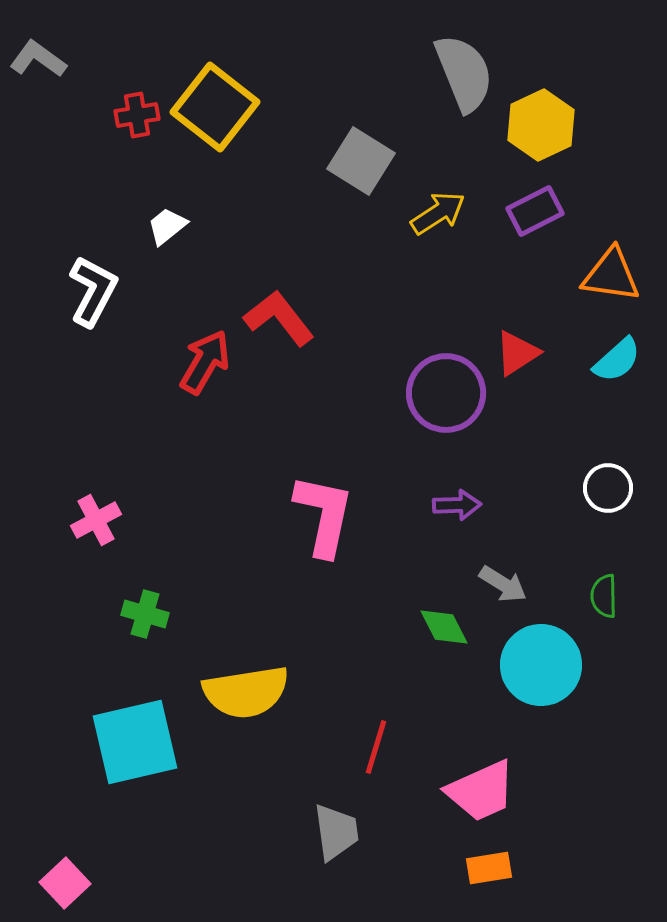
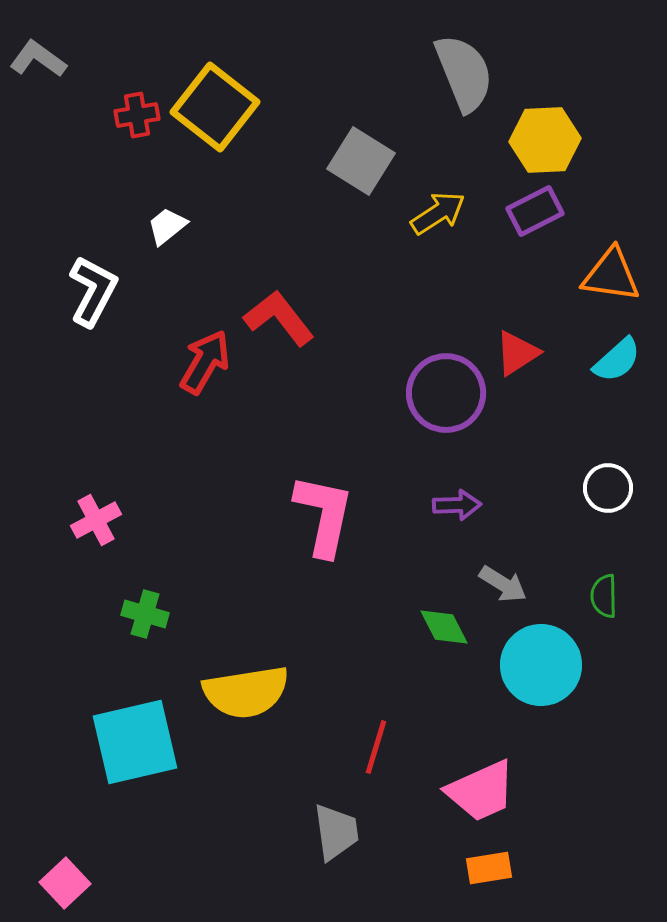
yellow hexagon: moved 4 px right, 15 px down; rotated 22 degrees clockwise
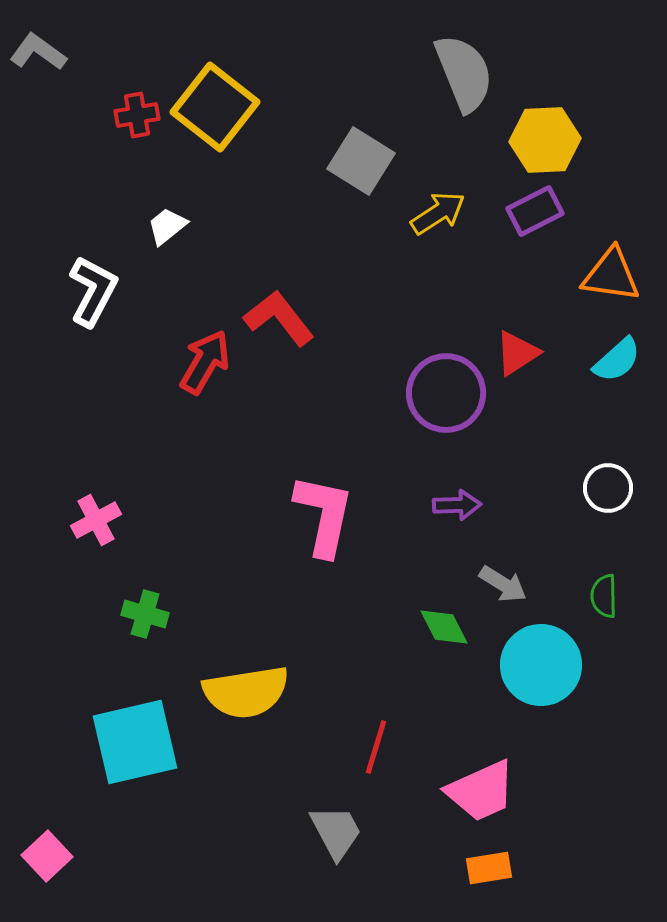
gray L-shape: moved 7 px up
gray trapezoid: rotated 20 degrees counterclockwise
pink square: moved 18 px left, 27 px up
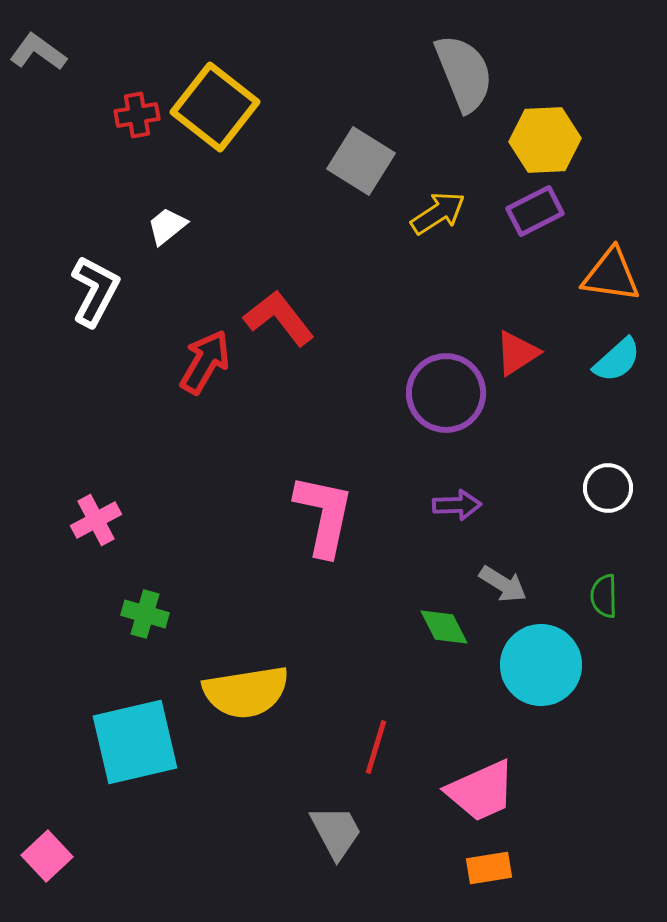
white L-shape: moved 2 px right
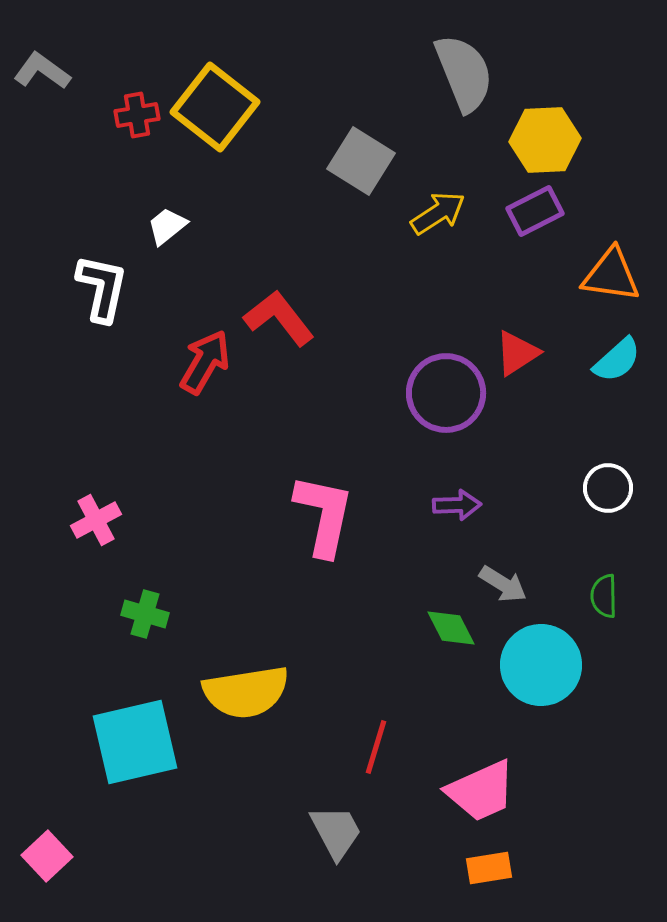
gray L-shape: moved 4 px right, 19 px down
white L-shape: moved 7 px right, 3 px up; rotated 16 degrees counterclockwise
green diamond: moved 7 px right, 1 px down
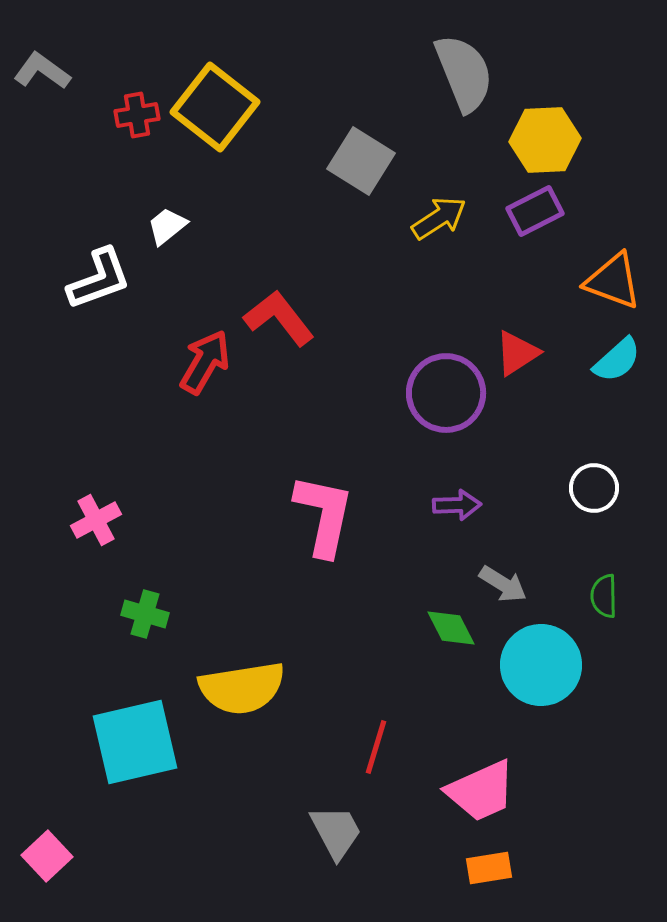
yellow arrow: moved 1 px right, 5 px down
orange triangle: moved 2 px right, 6 px down; rotated 12 degrees clockwise
white L-shape: moved 3 px left, 9 px up; rotated 58 degrees clockwise
white circle: moved 14 px left
yellow semicircle: moved 4 px left, 4 px up
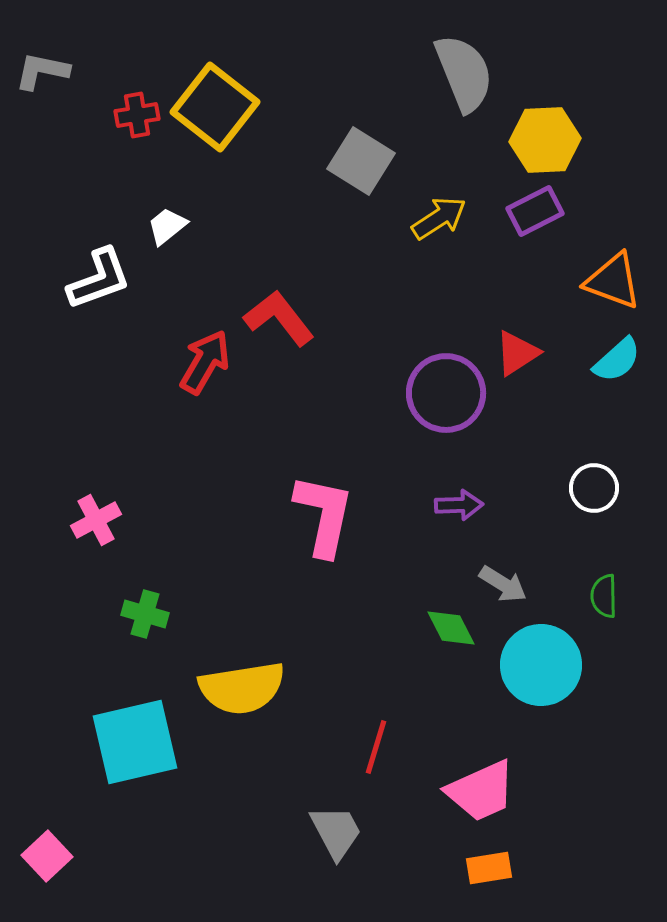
gray L-shape: rotated 24 degrees counterclockwise
purple arrow: moved 2 px right
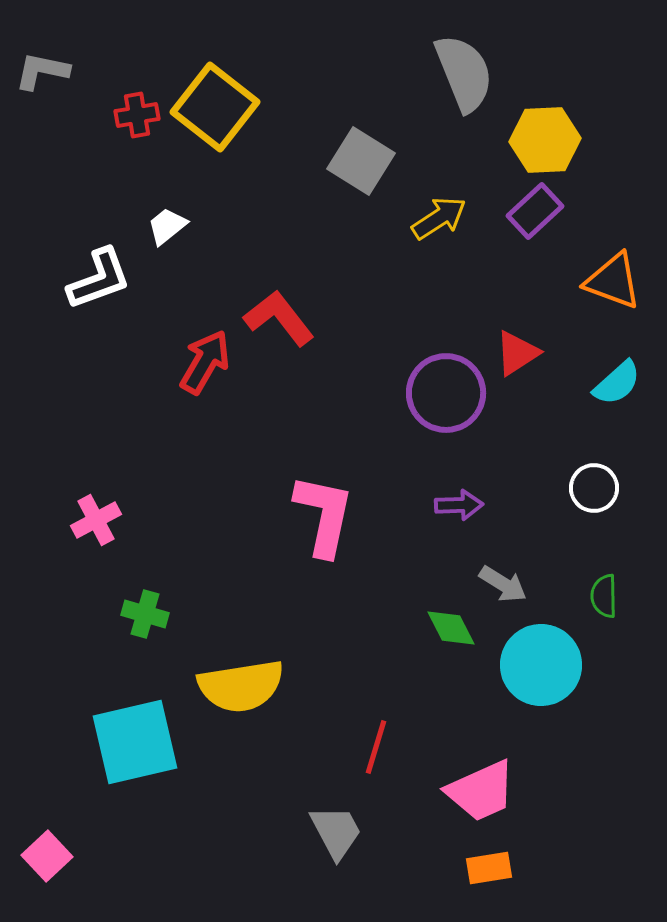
purple rectangle: rotated 16 degrees counterclockwise
cyan semicircle: moved 23 px down
yellow semicircle: moved 1 px left, 2 px up
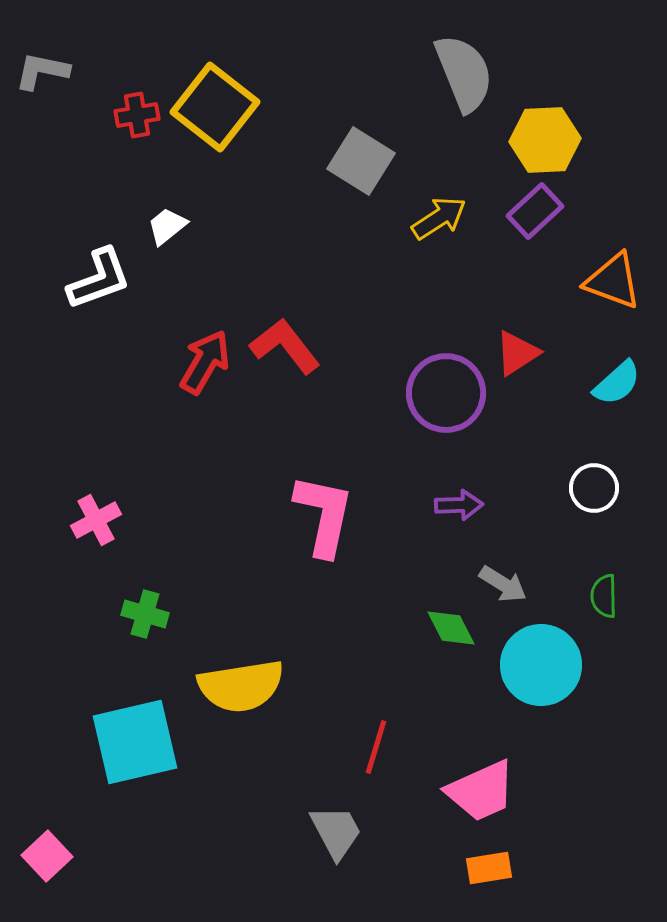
red L-shape: moved 6 px right, 28 px down
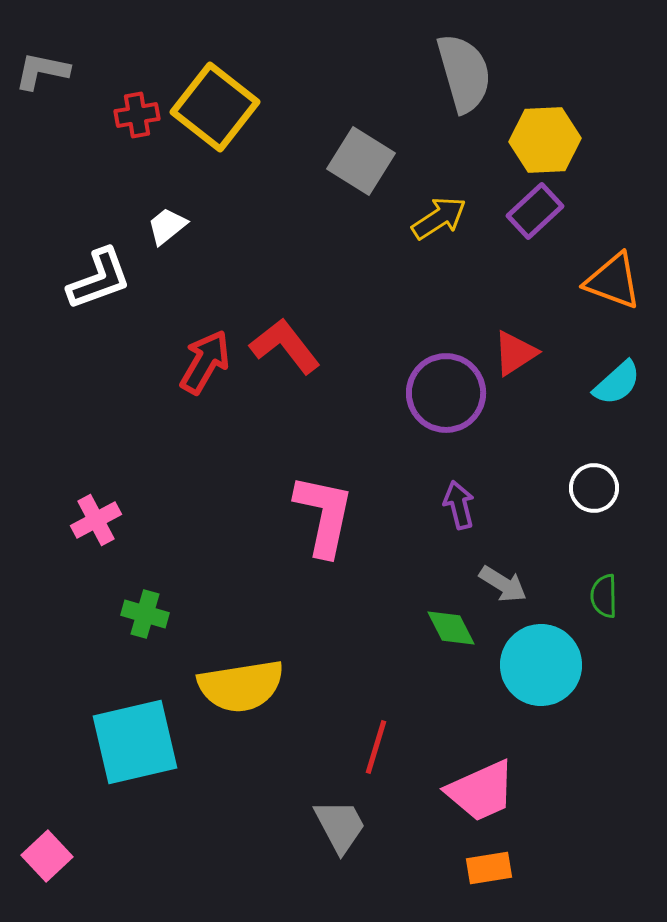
gray semicircle: rotated 6 degrees clockwise
red triangle: moved 2 px left
purple arrow: rotated 102 degrees counterclockwise
gray trapezoid: moved 4 px right, 6 px up
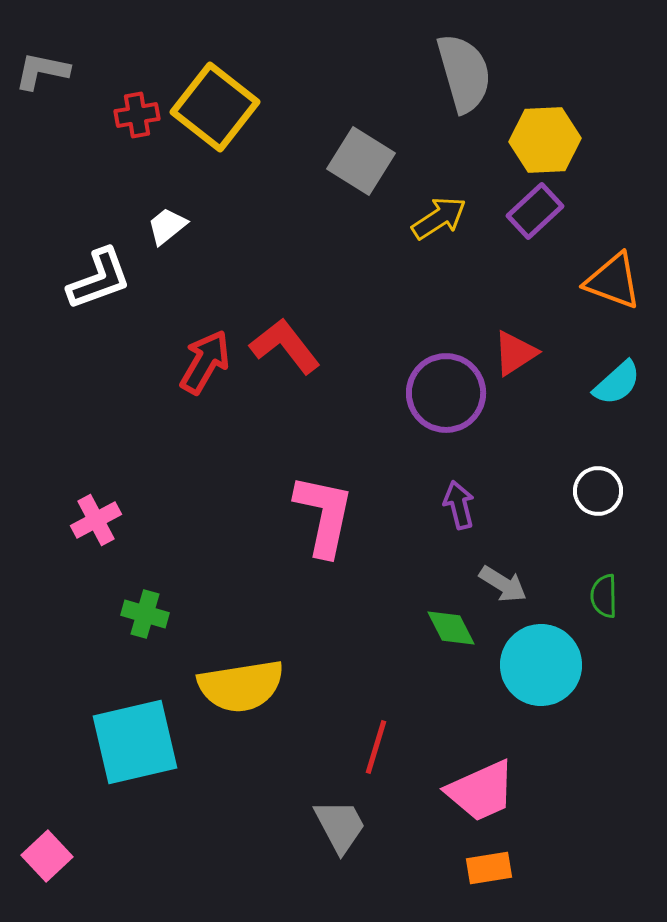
white circle: moved 4 px right, 3 px down
